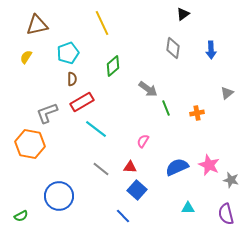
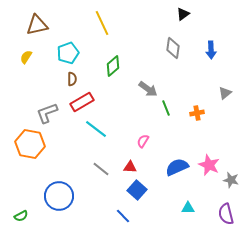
gray triangle: moved 2 px left
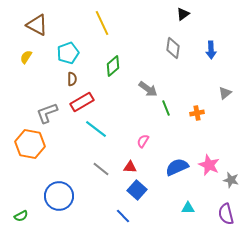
brown triangle: rotated 40 degrees clockwise
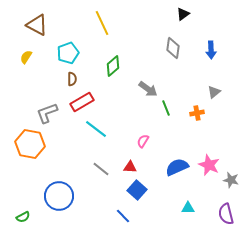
gray triangle: moved 11 px left, 1 px up
green semicircle: moved 2 px right, 1 px down
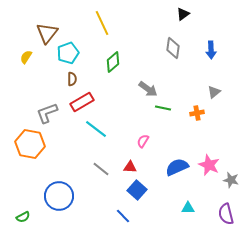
brown triangle: moved 10 px right, 8 px down; rotated 40 degrees clockwise
green diamond: moved 4 px up
green line: moved 3 px left; rotated 56 degrees counterclockwise
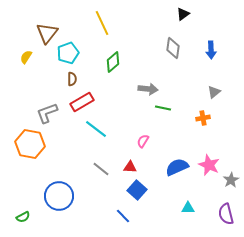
gray arrow: rotated 30 degrees counterclockwise
orange cross: moved 6 px right, 5 px down
gray star: rotated 28 degrees clockwise
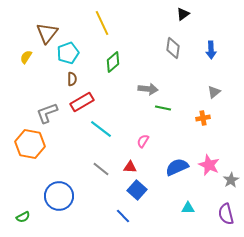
cyan line: moved 5 px right
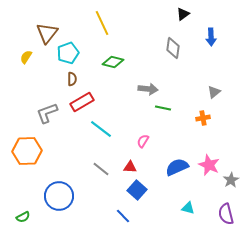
blue arrow: moved 13 px up
green diamond: rotated 55 degrees clockwise
orange hexagon: moved 3 px left, 7 px down; rotated 12 degrees counterclockwise
cyan triangle: rotated 16 degrees clockwise
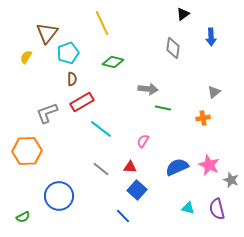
gray star: rotated 21 degrees counterclockwise
purple semicircle: moved 9 px left, 5 px up
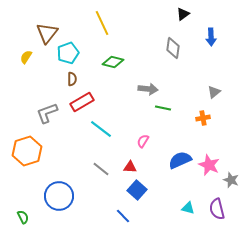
orange hexagon: rotated 16 degrees counterclockwise
blue semicircle: moved 3 px right, 7 px up
green semicircle: rotated 88 degrees counterclockwise
